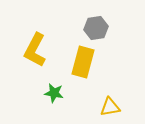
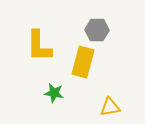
gray hexagon: moved 1 px right, 2 px down; rotated 10 degrees clockwise
yellow L-shape: moved 4 px right, 4 px up; rotated 28 degrees counterclockwise
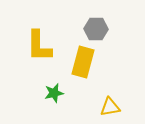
gray hexagon: moved 1 px left, 1 px up
green star: rotated 24 degrees counterclockwise
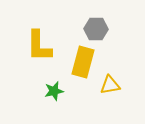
green star: moved 2 px up
yellow triangle: moved 22 px up
